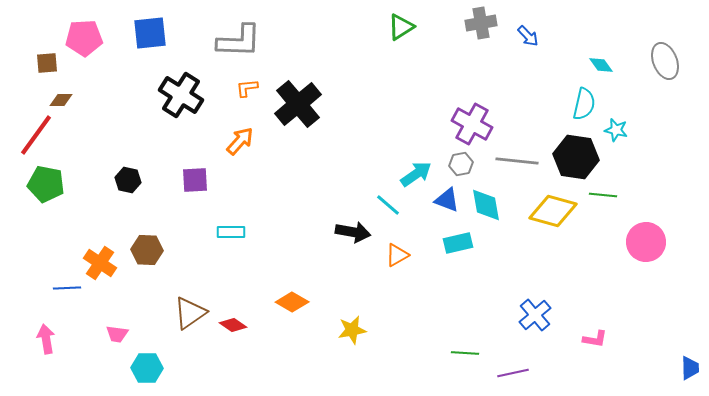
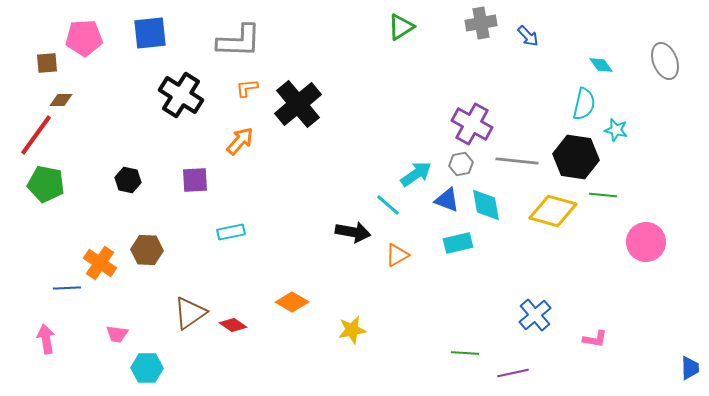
cyan rectangle at (231, 232): rotated 12 degrees counterclockwise
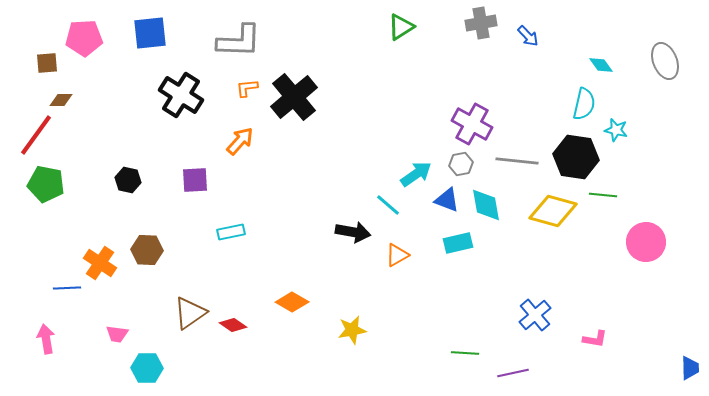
black cross at (298, 104): moved 4 px left, 7 px up
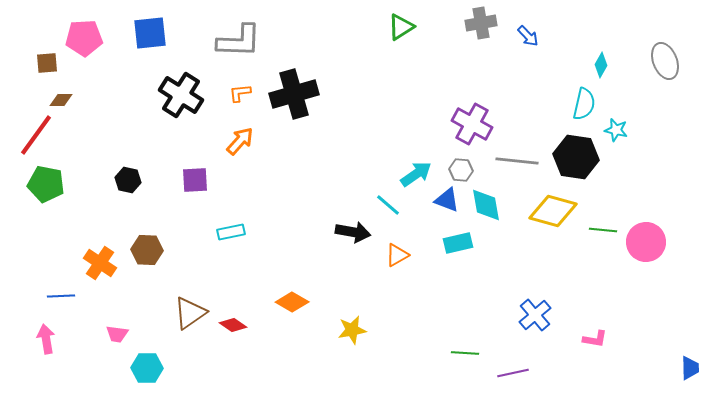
cyan diamond at (601, 65): rotated 65 degrees clockwise
orange L-shape at (247, 88): moved 7 px left, 5 px down
black cross at (294, 97): moved 3 px up; rotated 24 degrees clockwise
gray hexagon at (461, 164): moved 6 px down; rotated 15 degrees clockwise
green line at (603, 195): moved 35 px down
blue line at (67, 288): moved 6 px left, 8 px down
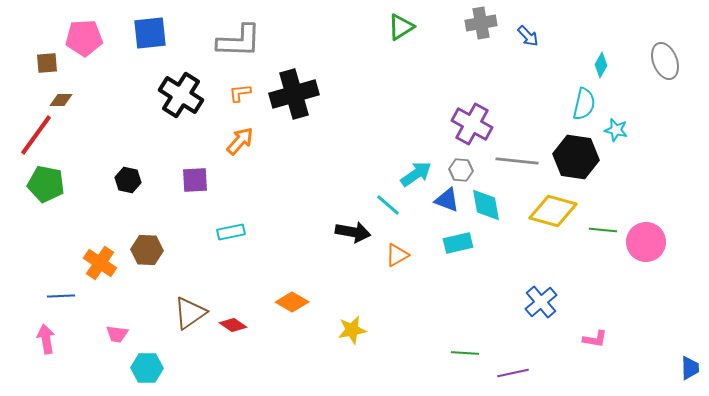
blue cross at (535, 315): moved 6 px right, 13 px up
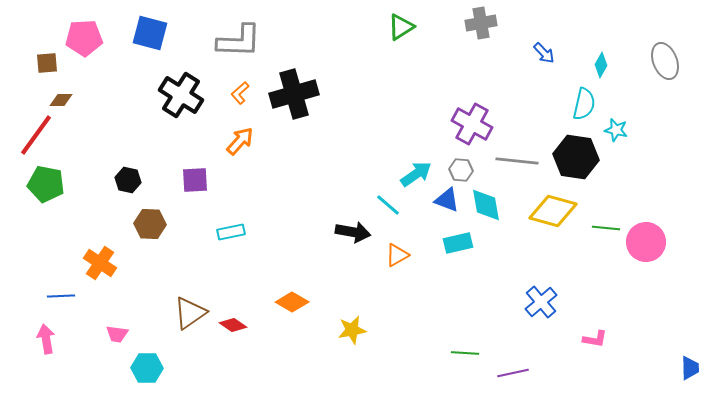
blue square at (150, 33): rotated 21 degrees clockwise
blue arrow at (528, 36): moved 16 px right, 17 px down
orange L-shape at (240, 93): rotated 35 degrees counterclockwise
green line at (603, 230): moved 3 px right, 2 px up
brown hexagon at (147, 250): moved 3 px right, 26 px up
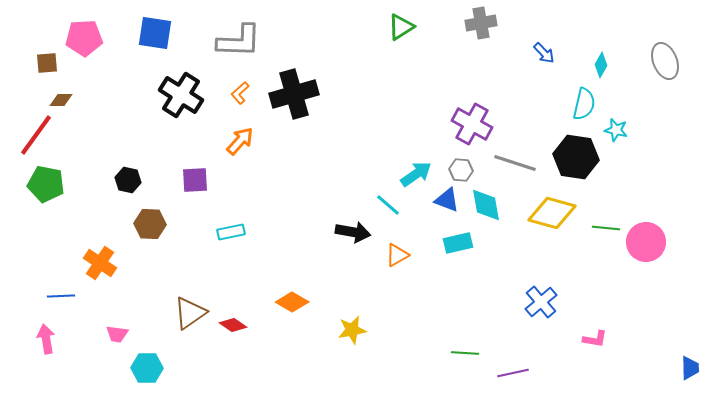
blue square at (150, 33): moved 5 px right; rotated 6 degrees counterclockwise
gray line at (517, 161): moved 2 px left, 2 px down; rotated 12 degrees clockwise
yellow diamond at (553, 211): moved 1 px left, 2 px down
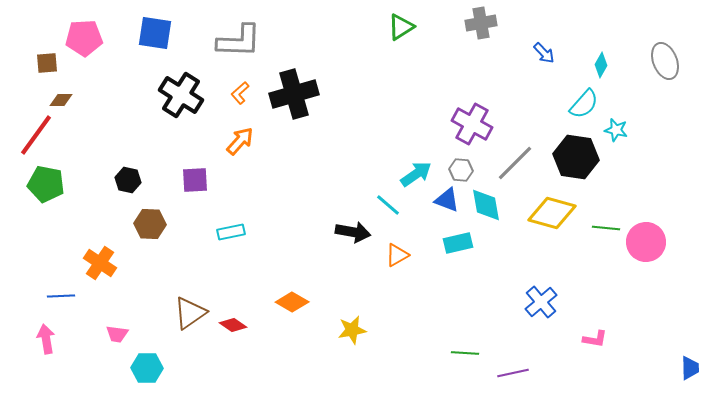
cyan semicircle at (584, 104): rotated 28 degrees clockwise
gray line at (515, 163): rotated 63 degrees counterclockwise
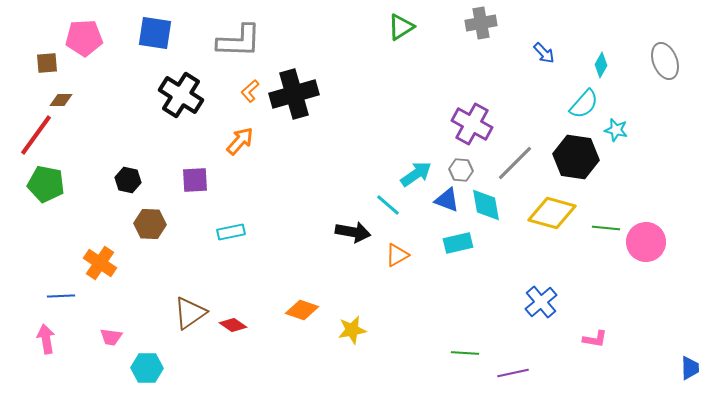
orange L-shape at (240, 93): moved 10 px right, 2 px up
orange diamond at (292, 302): moved 10 px right, 8 px down; rotated 12 degrees counterclockwise
pink trapezoid at (117, 334): moved 6 px left, 3 px down
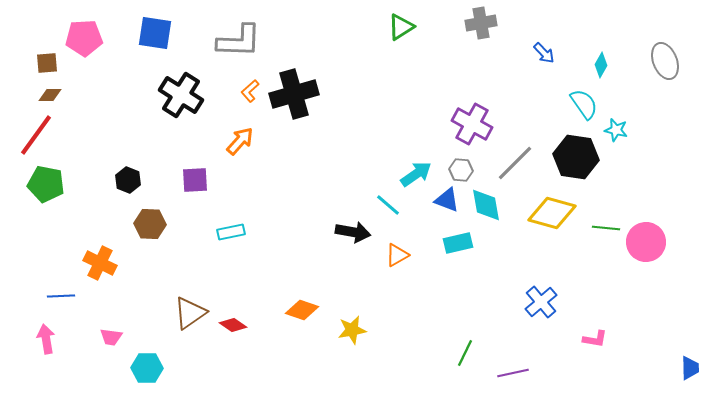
brown diamond at (61, 100): moved 11 px left, 5 px up
cyan semicircle at (584, 104): rotated 76 degrees counterclockwise
black hexagon at (128, 180): rotated 10 degrees clockwise
orange cross at (100, 263): rotated 8 degrees counterclockwise
green line at (465, 353): rotated 68 degrees counterclockwise
